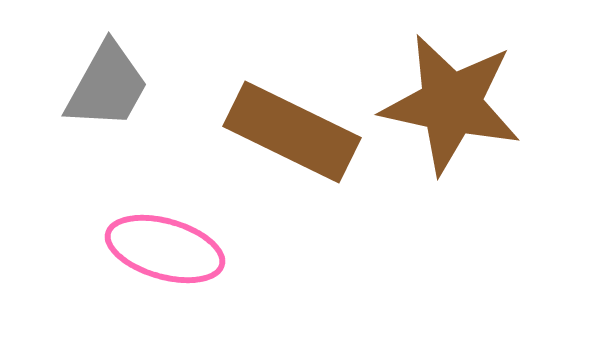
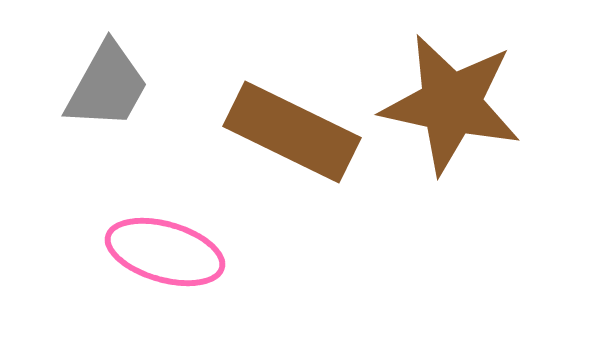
pink ellipse: moved 3 px down
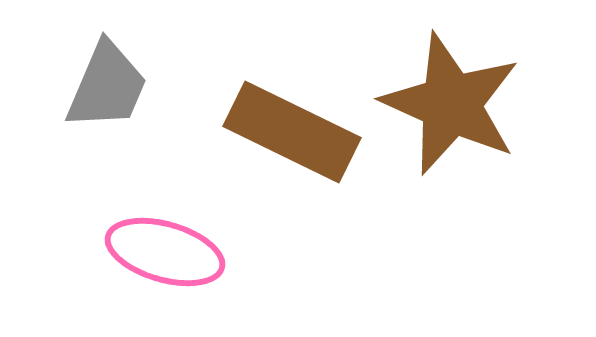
gray trapezoid: rotated 6 degrees counterclockwise
brown star: rotated 12 degrees clockwise
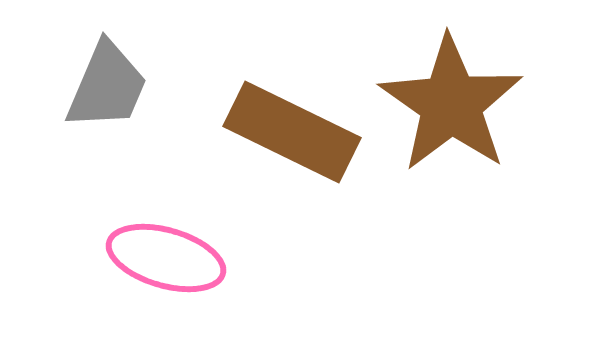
brown star: rotated 11 degrees clockwise
pink ellipse: moved 1 px right, 6 px down
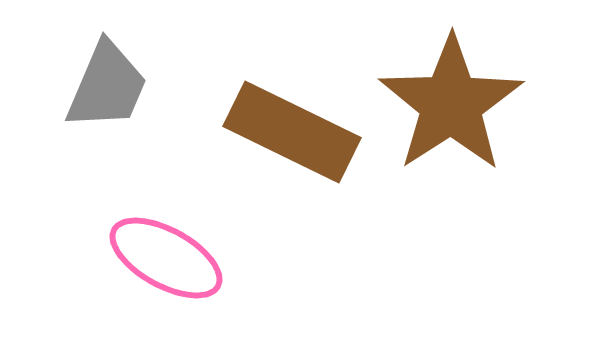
brown star: rotated 4 degrees clockwise
pink ellipse: rotated 13 degrees clockwise
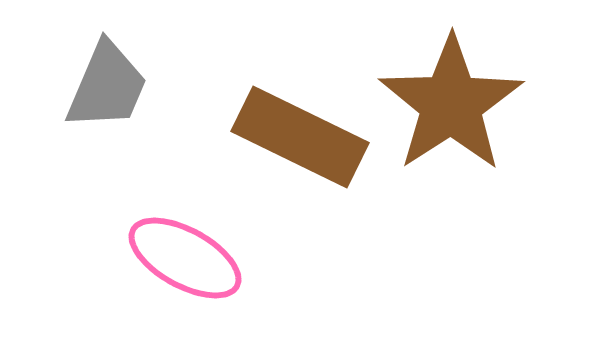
brown rectangle: moved 8 px right, 5 px down
pink ellipse: moved 19 px right
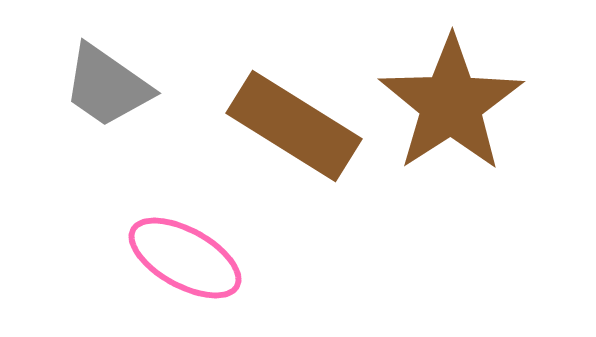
gray trapezoid: rotated 102 degrees clockwise
brown rectangle: moved 6 px left, 11 px up; rotated 6 degrees clockwise
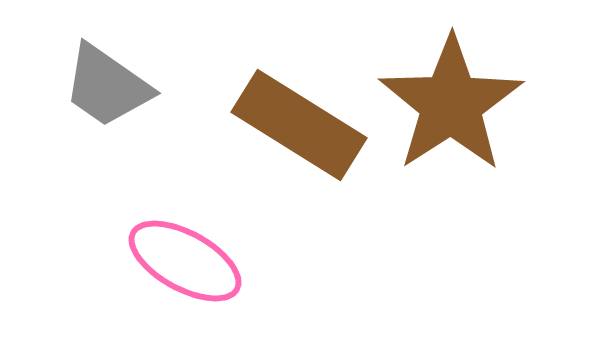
brown rectangle: moved 5 px right, 1 px up
pink ellipse: moved 3 px down
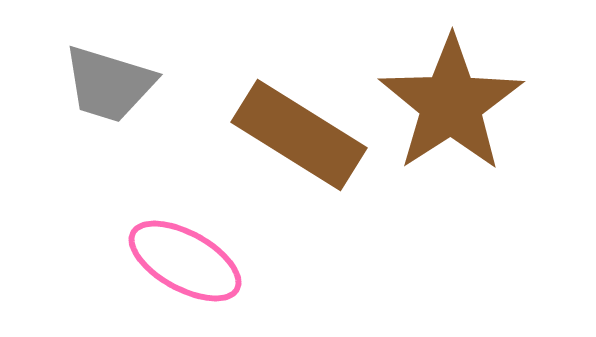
gray trapezoid: moved 2 px right, 2 px up; rotated 18 degrees counterclockwise
brown rectangle: moved 10 px down
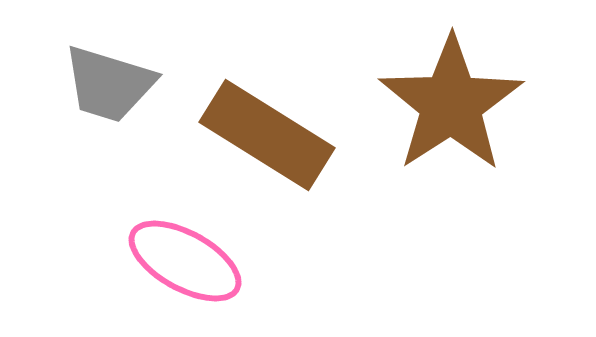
brown rectangle: moved 32 px left
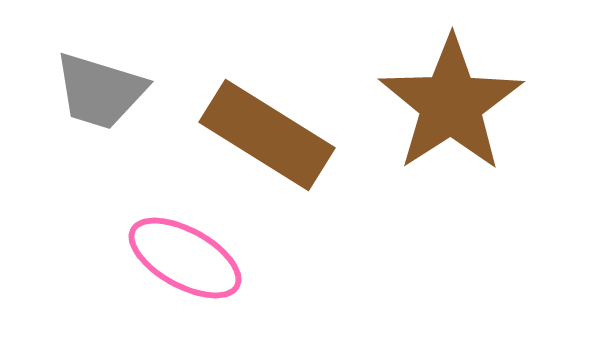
gray trapezoid: moved 9 px left, 7 px down
pink ellipse: moved 3 px up
